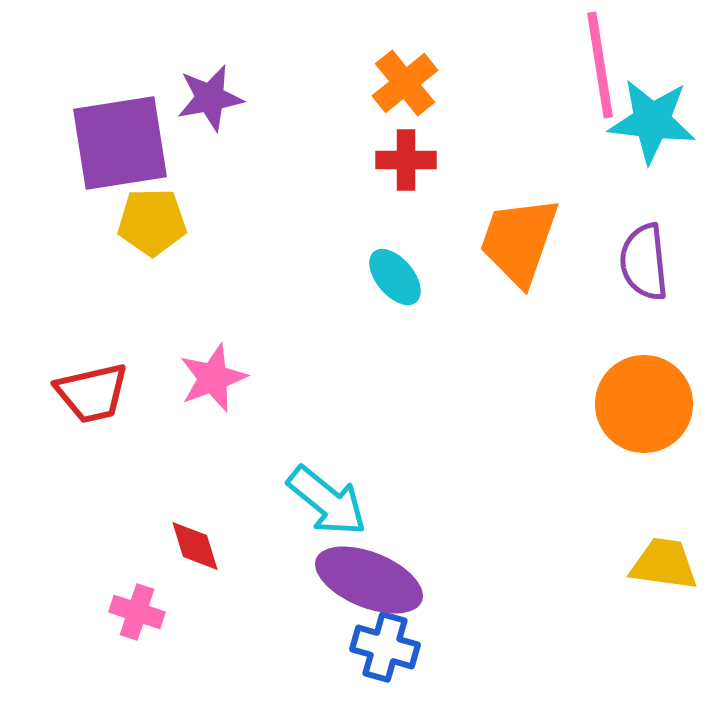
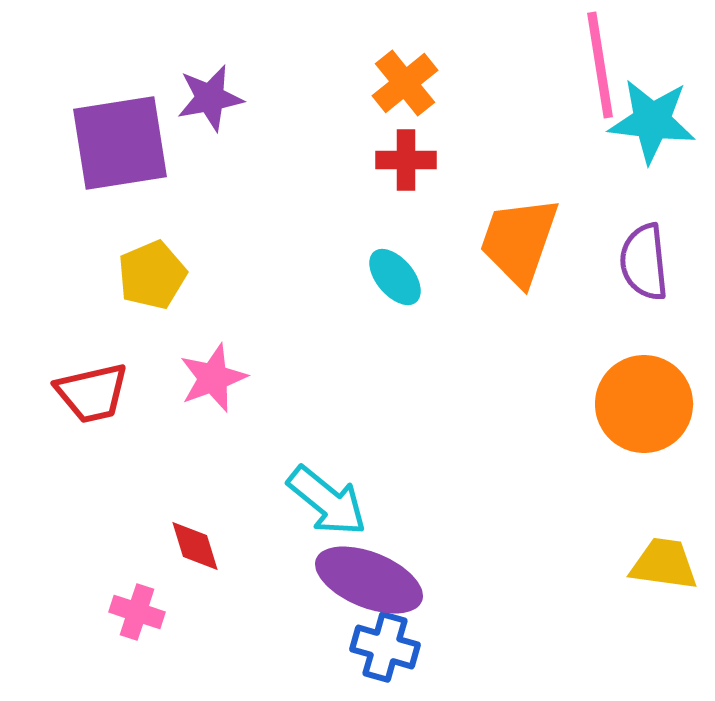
yellow pentagon: moved 53 px down; rotated 22 degrees counterclockwise
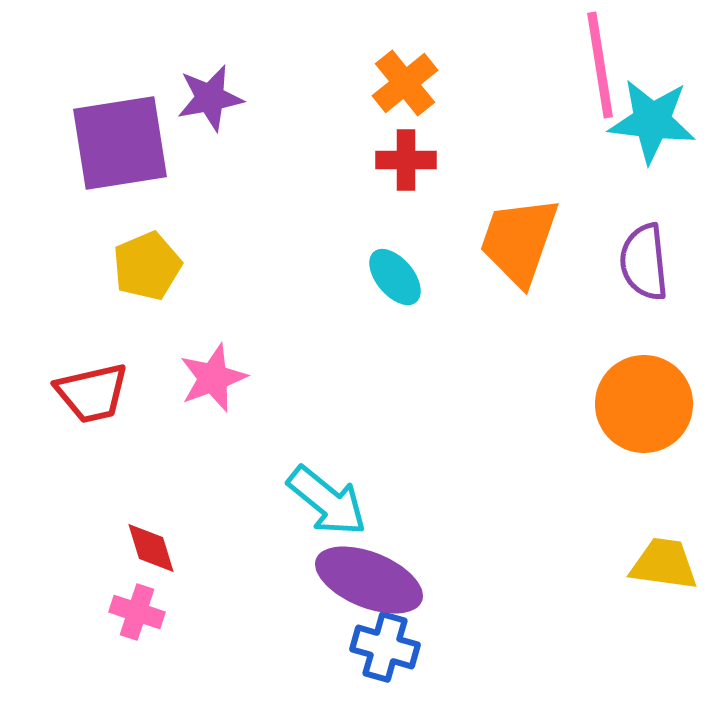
yellow pentagon: moved 5 px left, 9 px up
red diamond: moved 44 px left, 2 px down
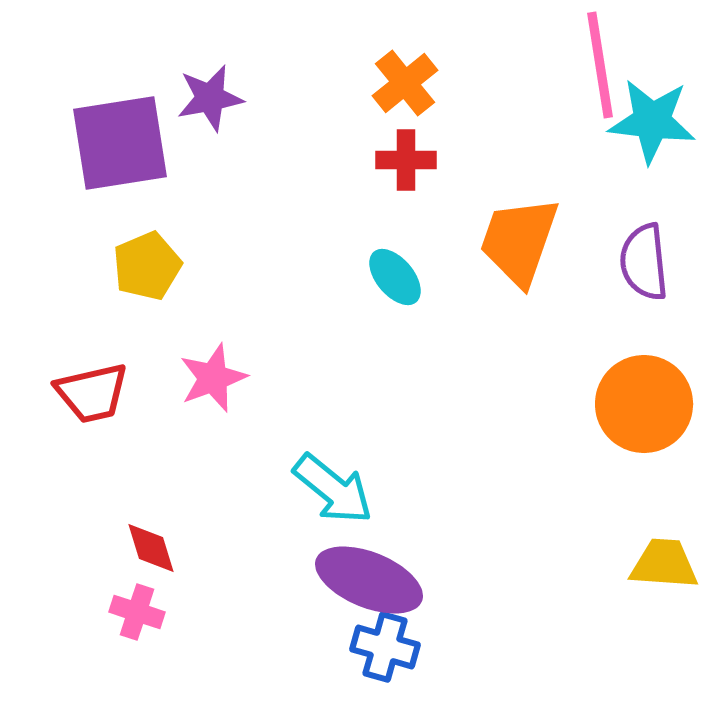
cyan arrow: moved 6 px right, 12 px up
yellow trapezoid: rotated 4 degrees counterclockwise
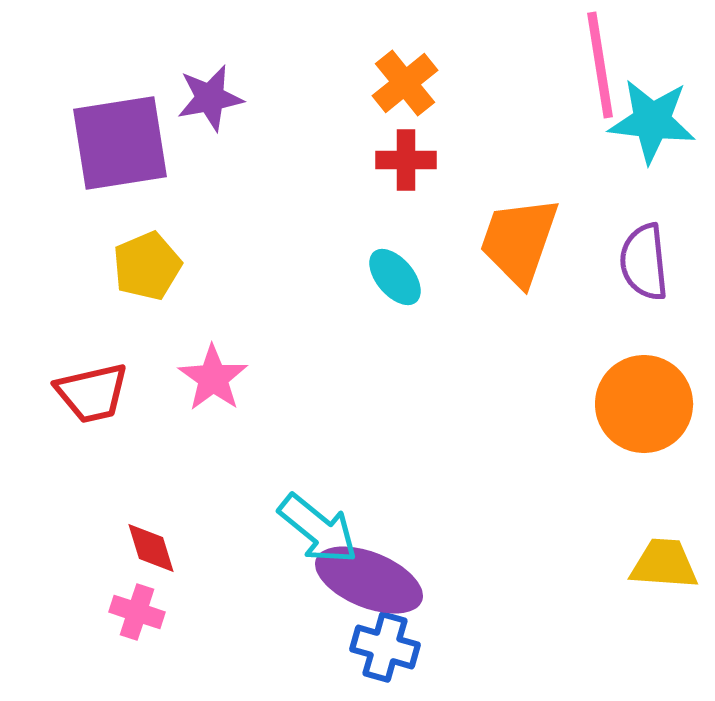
pink star: rotated 16 degrees counterclockwise
cyan arrow: moved 15 px left, 40 px down
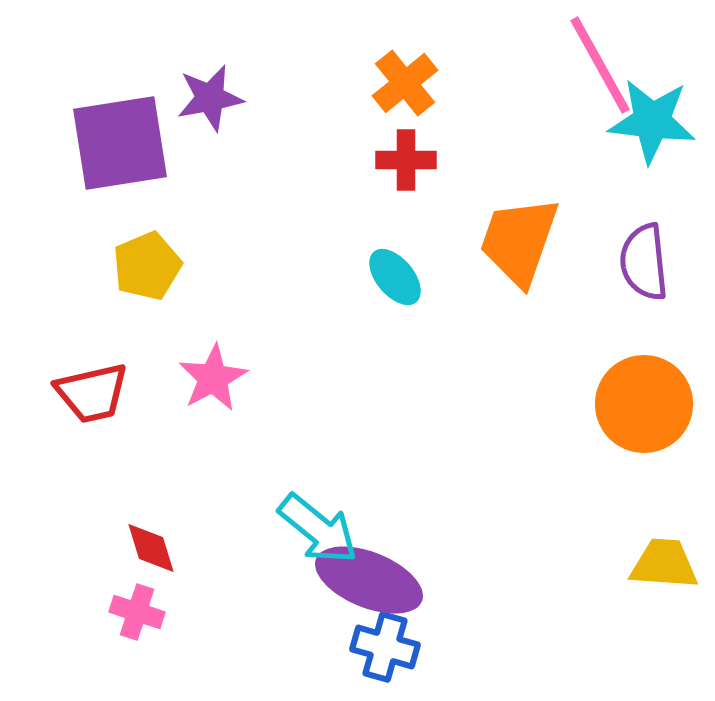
pink line: rotated 20 degrees counterclockwise
pink star: rotated 8 degrees clockwise
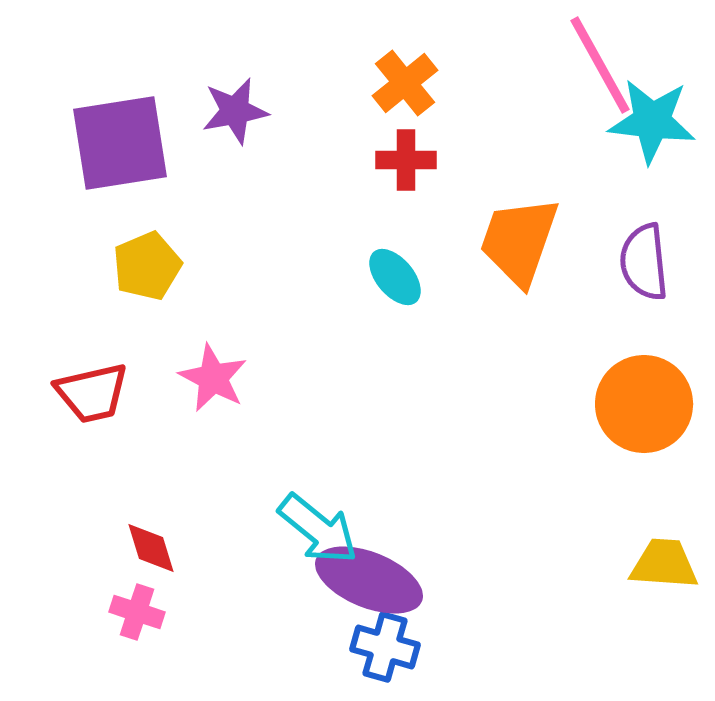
purple star: moved 25 px right, 13 px down
pink star: rotated 16 degrees counterclockwise
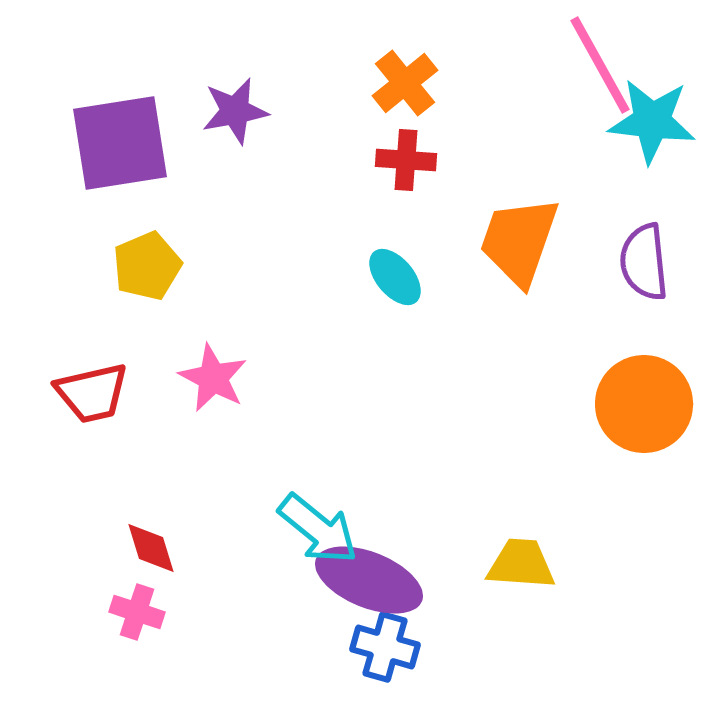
red cross: rotated 4 degrees clockwise
yellow trapezoid: moved 143 px left
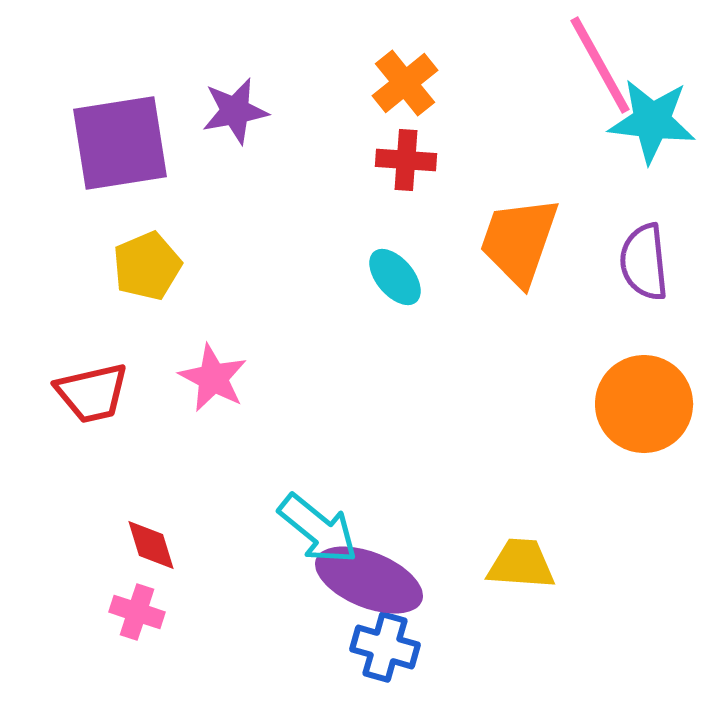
red diamond: moved 3 px up
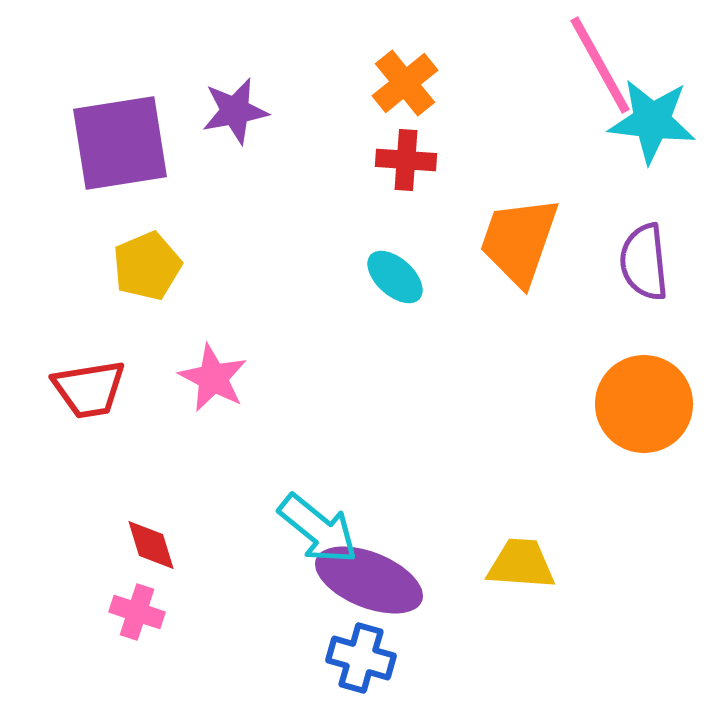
cyan ellipse: rotated 8 degrees counterclockwise
red trapezoid: moved 3 px left, 4 px up; rotated 4 degrees clockwise
blue cross: moved 24 px left, 11 px down
